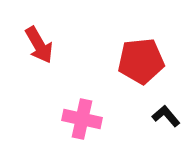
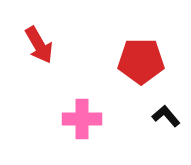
red pentagon: rotated 6 degrees clockwise
pink cross: rotated 12 degrees counterclockwise
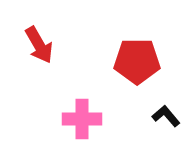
red pentagon: moved 4 px left
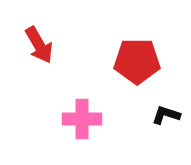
black L-shape: moved 1 px up; rotated 32 degrees counterclockwise
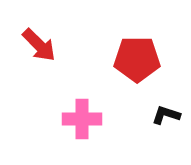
red arrow: rotated 15 degrees counterclockwise
red pentagon: moved 2 px up
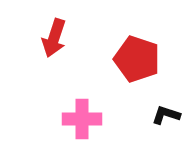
red arrow: moved 15 px right, 7 px up; rotated 63 degrees clockwise
red pentagon: rotated 18 degrees clockwise
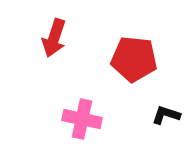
red pentagon: moved 3 px left; rotated 12 degrees counterclockwise
pink cross: rotated 12 degrees clockwise
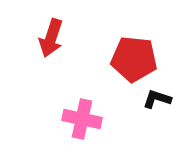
red arrow: moved 3 px left
black L-shape: moved 9 px left, 16 px up
